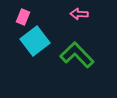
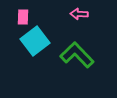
pink rectangle: rotated 21 degrees counterclockwise
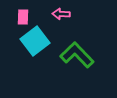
pink arrow: moved 18 px left
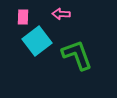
cyan square: moved 2 px right
green L-shape: rotated 24 degrees clockwise
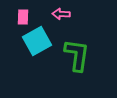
cyan square: rotated 8 degrees clockwise
green L-shape: rotated 28 degrees clockwise
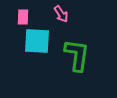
pink arrow: rotated 126 degrees counterclockwise
cyan square: rotated 32 degrees clockwise
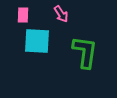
pink rectangle: moved 2 px up
green L-shape: moved 8 px right, 3 px up
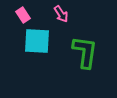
pink rectangle: rotated 35 degrees counterclockwise
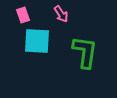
pink rectangle: rotated 14 degrees clockwise
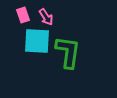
pink arrow: moved 15 px left, 3 px down
green L-shape: moved 17 px left
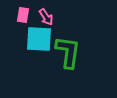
pink rectangle: rotated 28 degrees clockwise
cyan square: moved 2 px right, 2 px up
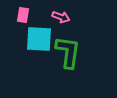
pink arrow: moved 15 px right; rotated 36 degrees counterclockwise
